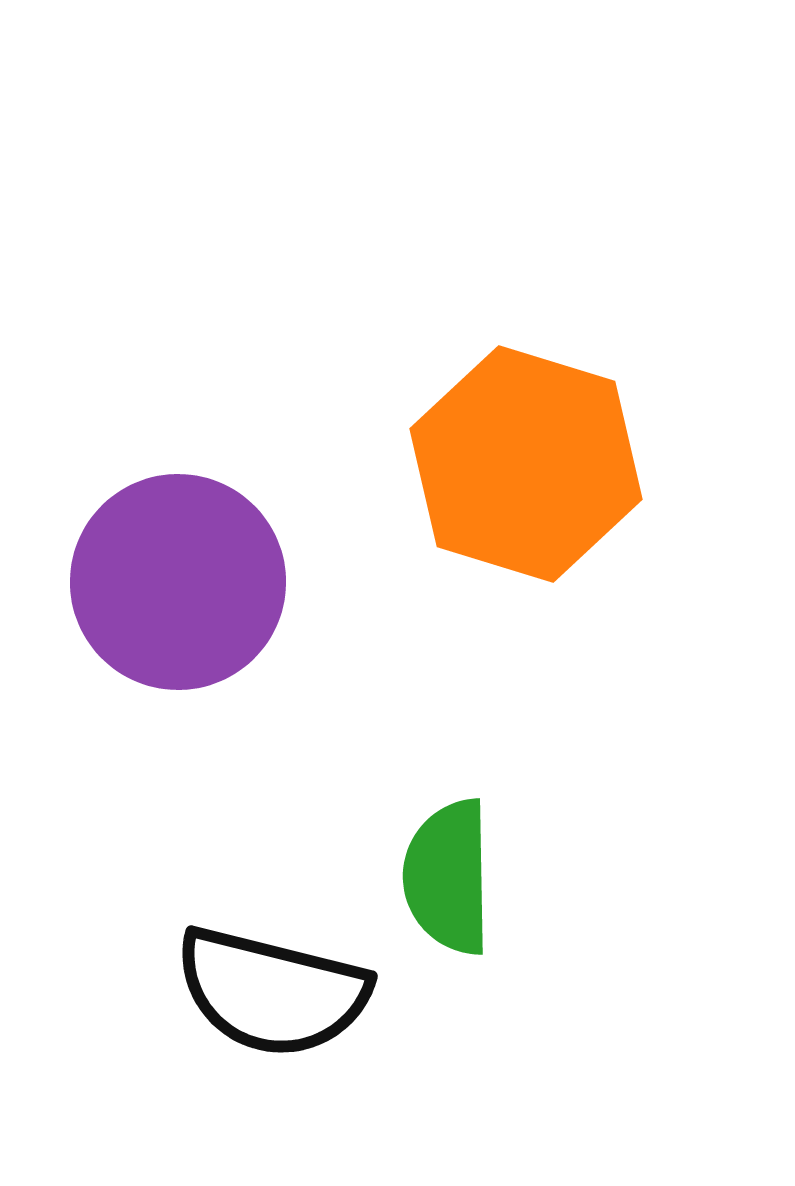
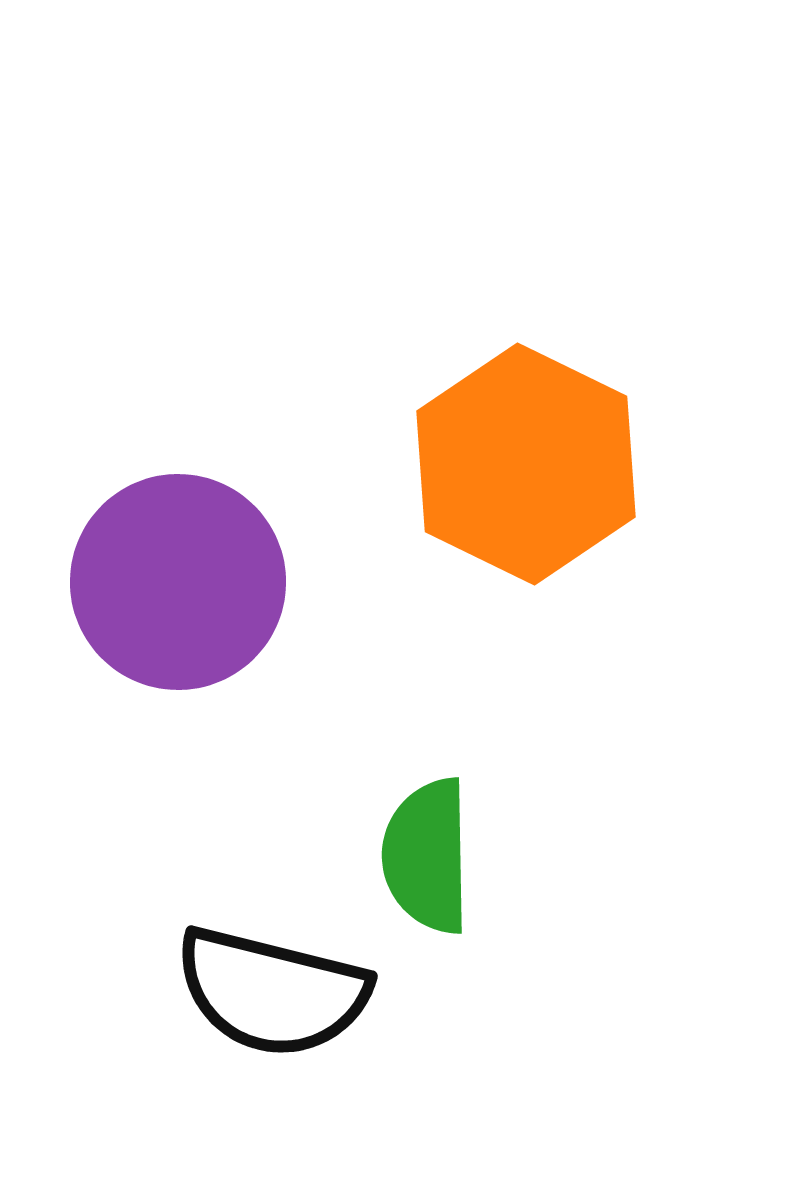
orange hexagon: rotated 9 degrees clockwise
green semicircle: moved 21 px left, 21 px up
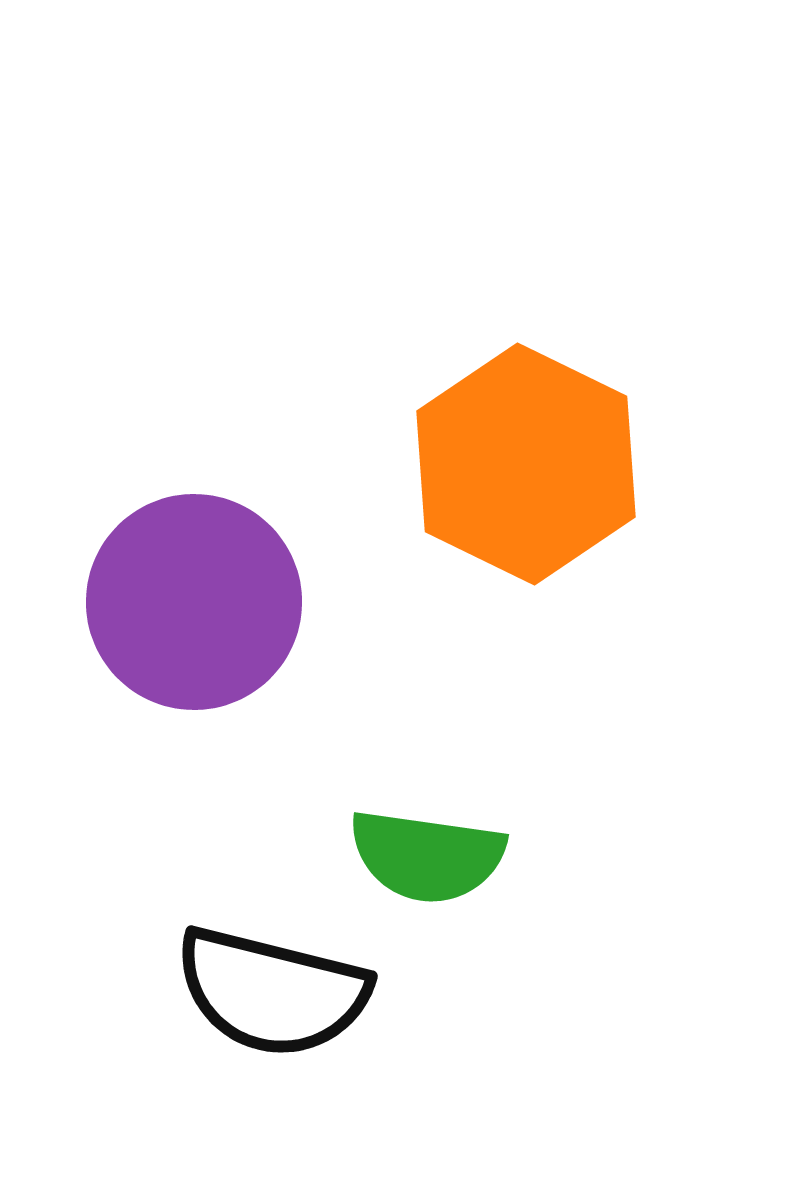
purple circle: moved 16 px right, 20 px down
green semicircle: rotated 81 degrees counterclockwise
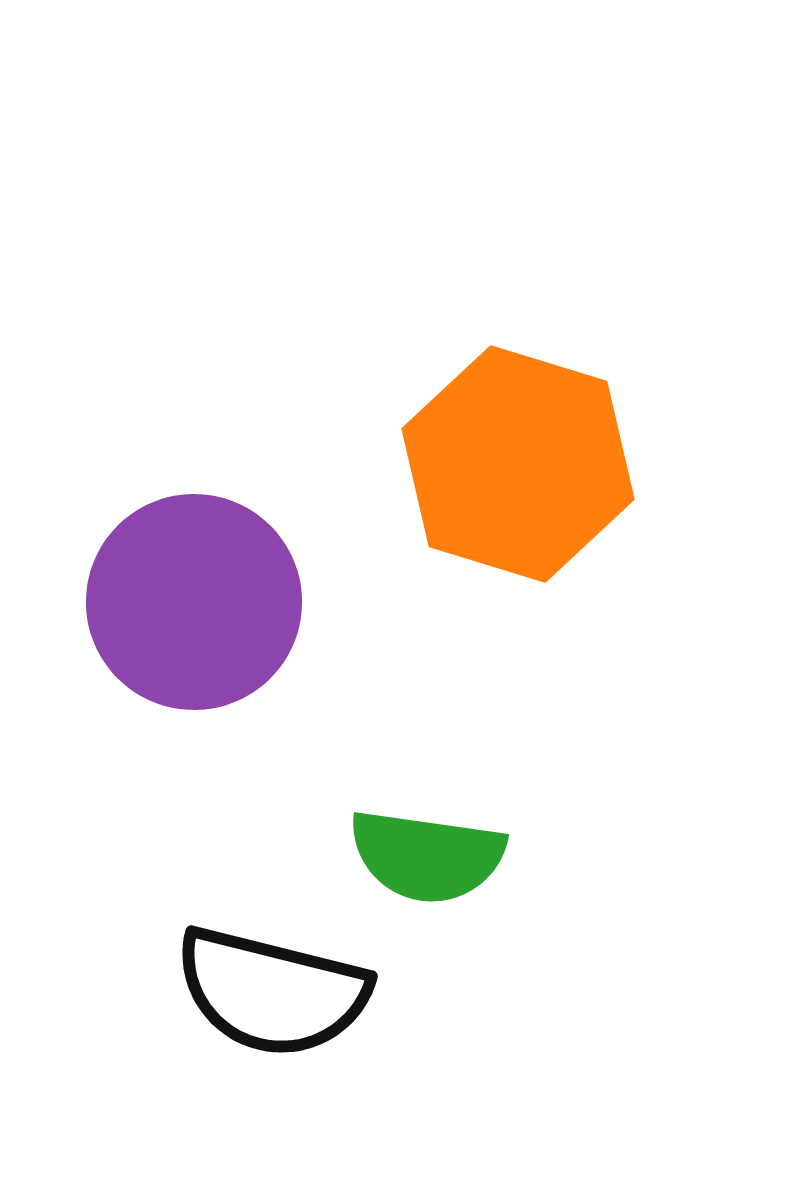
orange hexagon: moved 8 px left; rotated 9 degrees counterclockwise
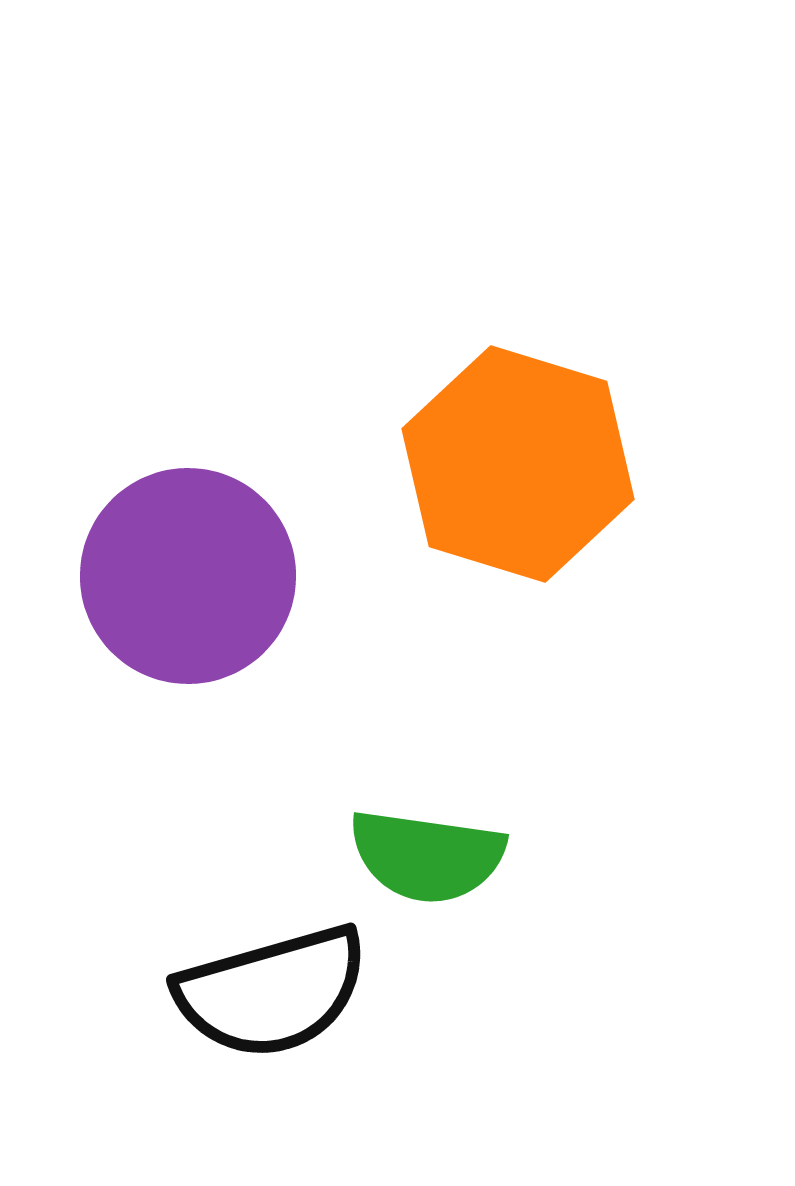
purple circle: moved 6 px left, 26 px up
black semicircle: rotated 30 degrees counterclockwise
